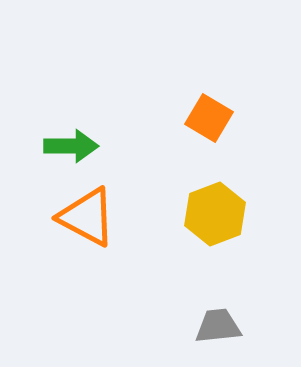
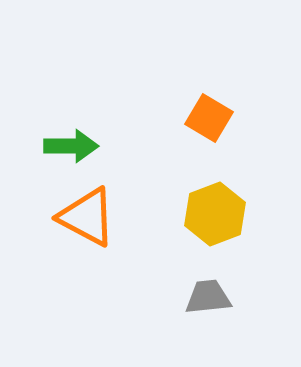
gray trapezoid: moved 10 px left, 29 px up
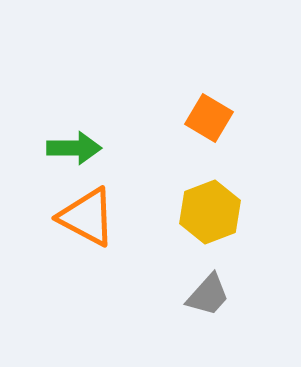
green arrow: moved 3 px right, 2 px down
yellow hexagon: moved 5 px left, 2 px up
gray trapezoid: moved 2 px up; rotated 138 degrees clockwise
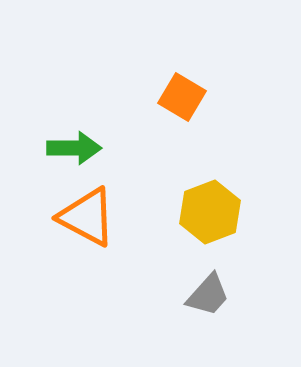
orange square: moved 27 px left, 21 px up
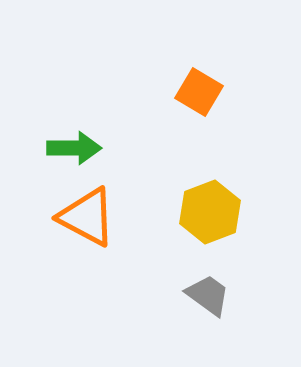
orange square: moved 17 px right, 5 px up
gray trapezoid: rotated 96 degrees counterclockwise
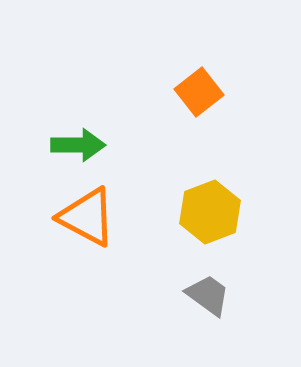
orange square: rotated 21 degrees clockwise
green arrow: moved 4 px right, 3 px up
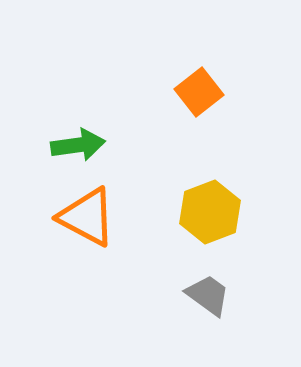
green arrow: rotated 8 degrees counterclockwise
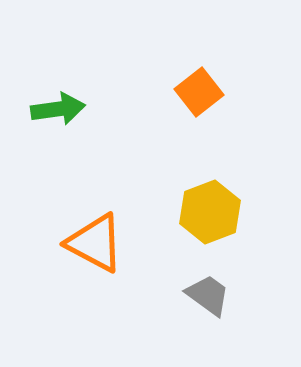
green arrow: moved 20 px left, 36 px up
orange triangle: moved 8 px right, 26 px down
